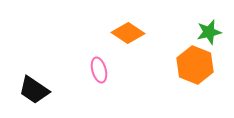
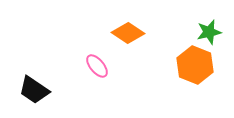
pink ellipse: moved 2 px left, 4 px up; rotated 25 degrees counterclockwise
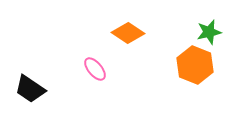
pink ellipse: moved 2 px left, 3 px down
black trapezoid: moved 4 px left, 1 px up
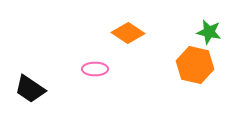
green star: rotated 25 degrees clockwise
orange hexagon: rotated 9 degrees counterclockwise
pink ellipse: rotated 50 degrees counterclockwise
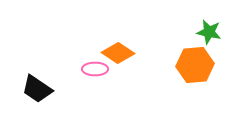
orange diamond: moved 10 px left, 20 px down
orange hexagon: rotated 18 degrees counterclockwise
black trapezoid: moved 7 px right
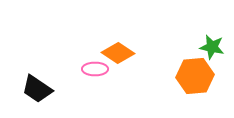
green star: moved 3 px right, 15 px down
orange hexagon: moved 11 px down
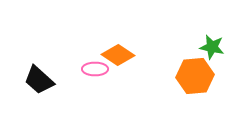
orange diamond: moved 2 px down
black trapezoid: moved 2 px right, 9 px up; rotated 8 degrees clockwise
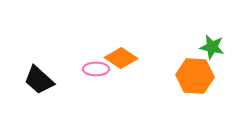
orange diamond: moved 3 px right, 3 px down
pink ellipse: moved 1 px right
orange hexagon: rotated 9 degrees clockwise
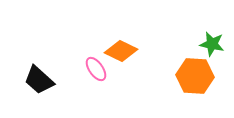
green star: moved 3 px up
orange diamond: moved 7 px up; rotated 8 degrees counterclockwise
pink ellipse: rotated 55 degrees clockwise
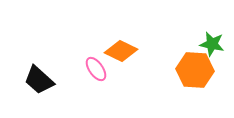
orange hexagon: moved 6 px up
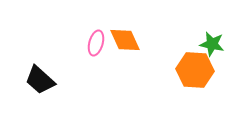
orange diamond: moved 4 px right, 11 px up; rotated 40 degrees clockwise
pink ellipse: moved 26 px up; rotated 50 degrees clockwise
black trapezoid: moved 1 px right
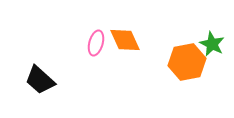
green star: rotated 15 degrees clockwise
orange hexagon: moved 8 px left, 8 px up; rotated 15 degrees counterclockwise
